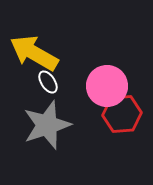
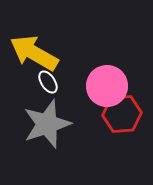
gray star: moved 1 px up
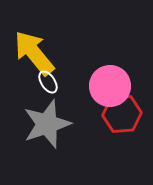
yellow arrow: rotated 21 degrees clockwise
pink circle: moved 3 px right
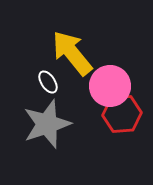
yellow arrow: moved 38 px right
